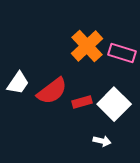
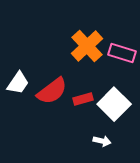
red rectangle: moved 1 px right, 3 px up
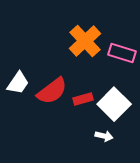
orange cross: moved 2 px left, 5 px up
white arrow: moved 2 px right, 5 px up
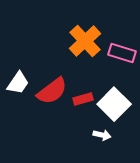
white arrow: moved 2 px left, 1 px up
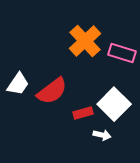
white trapezoid: moved 1 px down
red rectangle: moved 14 px down
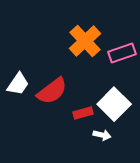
pink rectangle: rotated 36 degrees counterclockwise
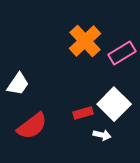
pink rectangle: rotated 12 degrees counterclockwise
red semicircle: moved 20 px left, 35 px down
